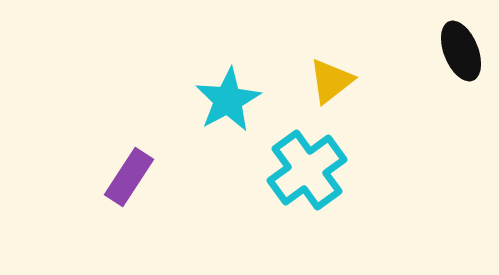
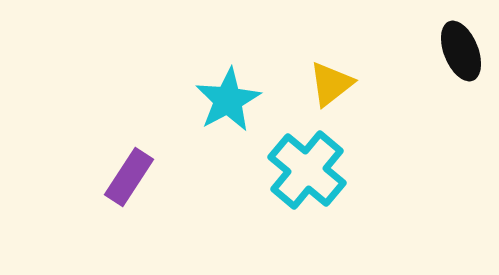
yellow triangle: moved 3 px down
cyan cross: rotated 14 degrees counterclockwise
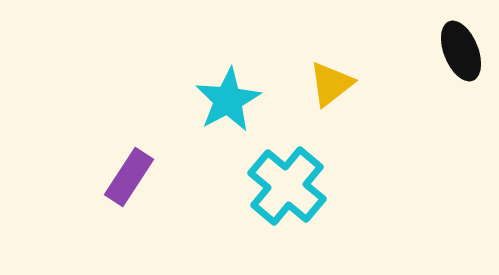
cyan cross: moved 20 px left, 16 px down
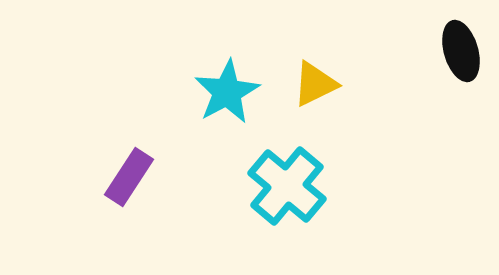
black ellipse: rotated 6 degrees clockwise
yellow triangle: moved 16 px left; rotated 12 degrees clockwise
cyan star: moved 1 px left, 8 px up
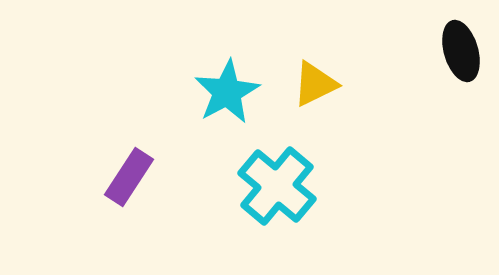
cyan cross: moved 10 px left
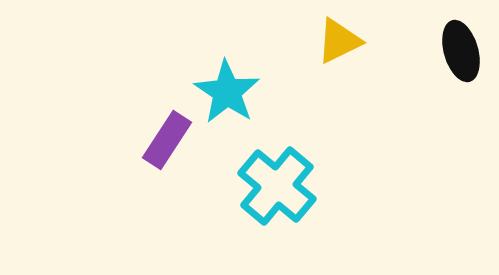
yellow triangle: moved 24 px right, 43 px up
cyan star: rotated 10 degrees counterclockwise
purple rectangle: moved 38 px right, 37 px up
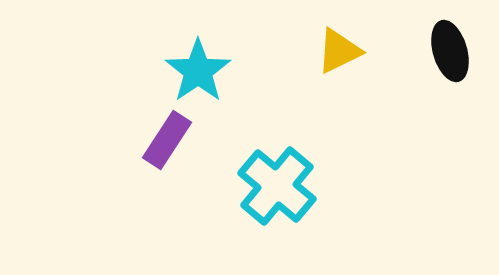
yellow triangle: moved 10 px down
black ellipse: moved 11 px left
cyan star: moved 29 px left, 21 px up; rotated 4 degrees clockwise
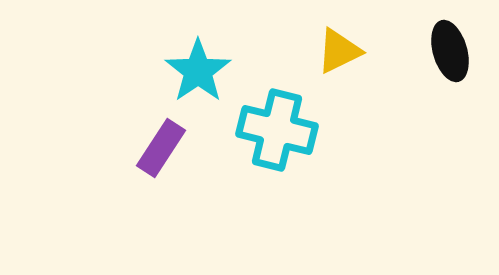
purple rectangle: moved 6 px left, 8 px down
cyan cross: moved 56 px up; rotated 26 degrees counterclockwise
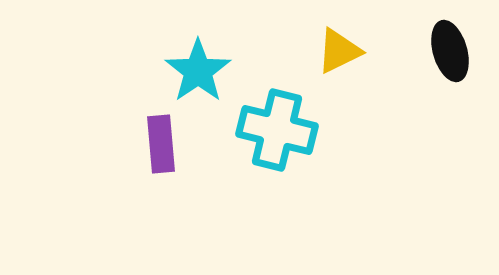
purple rectangle: moved 4 px up; rotated 38 degrees counterclockwise
